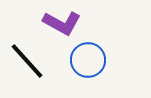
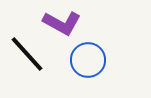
black line: moved 7 px up
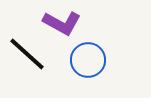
black line: rotated 6 degrees counterclockwise
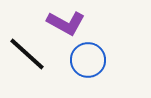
purple L-shape: moved 4 px right
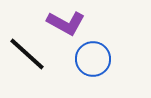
blue circle: moved 5 px right, 1 px up
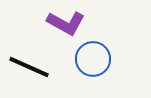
black line: moved 2 px right, 13 px down; rotated 18 degrees counterclockwise
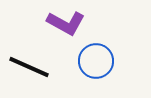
blue circle: moved 3 px right, 2 px down
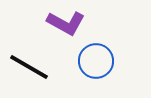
black line: rotated 6 degrees clockwise
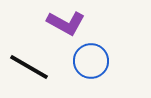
blue circle: moved 5 px left
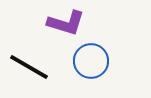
purple L-shape: rotated 12 degrees counterclockwise
